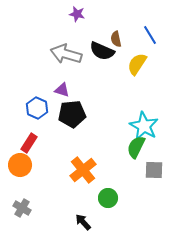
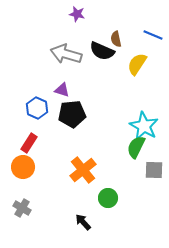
blue line: moved 3 px right; rotated 36 degrees counterclockwise
orange circle: moved 3 px right, 2 px down
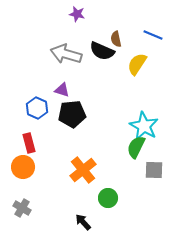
red rectangle: rotated 48 degrees counterclockwise
